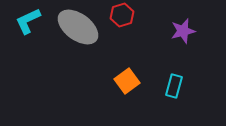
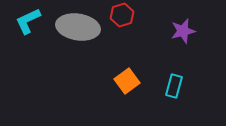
gray ellipse: rotated 27 degrees counterclockwise
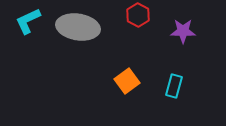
red hexagon: moved 16 px right; rotated 15 degrees counterclockwise
purple star: rotated 15 degrees clockwise
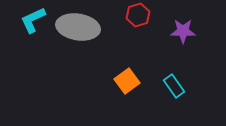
red hexagon: rotated 15 degrees clockwise
cyan L-shape: moved 5 px right, 1 px up
cyan rectangle: rotated 50 degrees counterclockwise
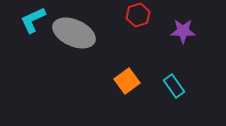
gray ellipse: moved 4 px left, 6 px down; rotated 15 degrees clockwise
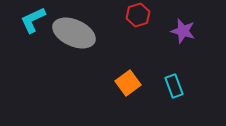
purple star: rotated 15 degrees clockwise
orange square: moved 1 px right, 2 px down
cyan rectangle: rotated 15 degrees clockwise
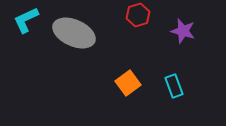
cyan L-shape: moved 7 px left
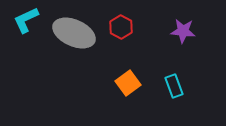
red hexagon: moved 17 px left, 12 px down; rotated 15 degrees counterclockwise
purple star: rotated 10 degrees counterclockwise
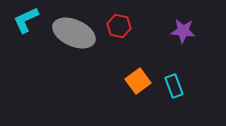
red hexagon: moved 2 px left, 1 px up; rotated 15 degrees counterclockwise
orange square: moved 10 px right, 2 px up
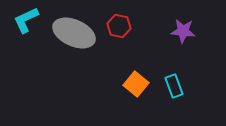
orange square: moved 2 px left, 3 px down; rotated 15 degrees counterclockwise
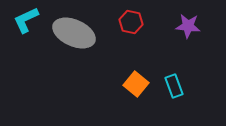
red hexagon: moved 12 px right, 4 px up
purple star: moved 5 px right, 5 px up
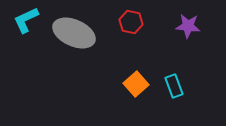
orange square: rotated 10 degrees clockwise
